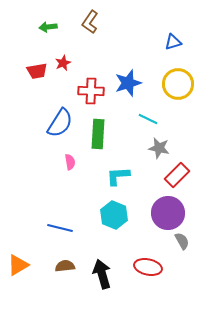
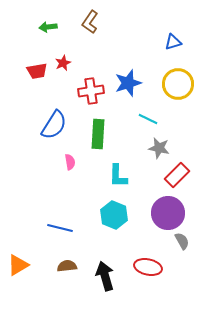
red cross: rotated 10 degrees counterclockwise
blue semicircle: moved 6 px left, 2 px down
cyan L-shape: rotated 85 degrees counterclockwise
brown semicircle: moved 2 px right
black arrow: moved 3 px right, 2 px down
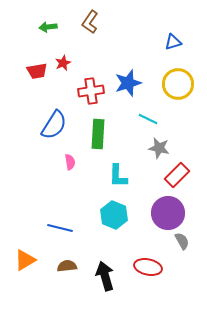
orange triangle: moved 7 px right, 5 px up
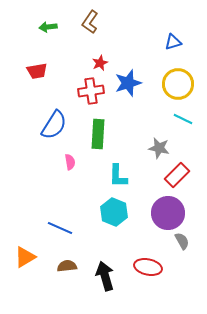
red star: moved 37 px right
cyan line: moved 35 px right
cyan hexagon: moved 3 px up
blue line: rotated 10 degrees clockwise
orange triangle: moved 3 px up
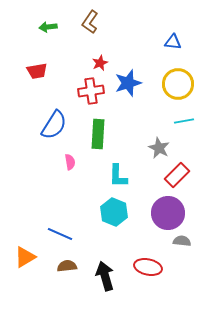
blue triangle: rotated 24 degrees clockwise
cyan line: moved 1 px right, 2 px down; rotated 36 degrees counterclockwise
gray star: rotated 15 degrees clockwise
blue line: moved 6 px down
gray semicircle: rotated 54 degrees counterclockwise
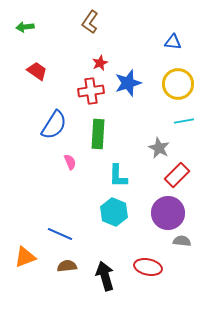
green arrow: moved 23 px left
red trapezoid: rotated 135 degrees counterclockwise
pink semicircle: rotated 14 degrees counterclockwise
orange triangle: rotated 10 degrees clockwise
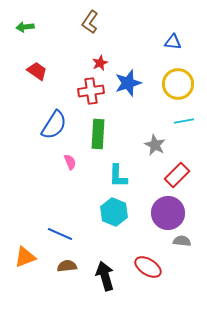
gray star: moved 4 px left, 3 px up
red ellipse: rotated 20 degrees clockwise
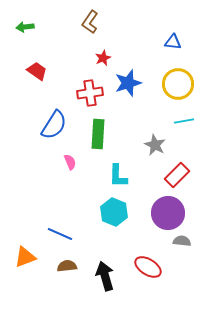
red star: moved 3 px right, 5 px up
red cross: moved 1 px left, 2 px down
